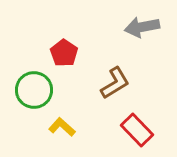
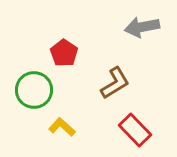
red rectangle: moved 2 px left
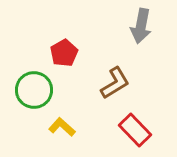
gray arrow: moved 1 px left, 1 px up; rotated 68 degrees counterclockwise
red pentagon: rotated 8 degrees clockwise
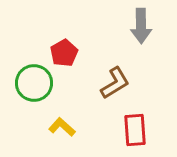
gray arrow: rotated 12 degrees counterclockwise
green circle: moved 7 px up
red rectangle: rotated 40 degrees clockwise
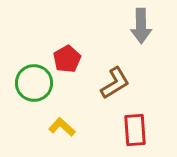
red pentagon: moved 3 px right, 6 px down
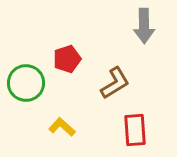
gray arrow: moved 3 px right
red pentagon: rotated 12 degrees clockwise
green circle: moved 8 px left
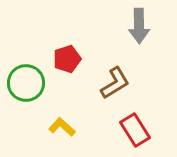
gray arrow: moved 5 px left
red rectangle: rotated 28 degrees counterclockwise
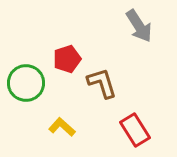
gray arrow: rotated 32 degrees counterclockwise
brown L-shape: moved 13 px left; rotated 76 degrees counterclockwise
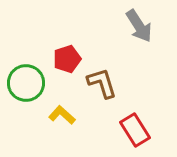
yellow L-shape: moved 12 px up
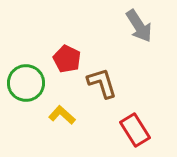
red pentagon: rotated 28 degrees counterclockwise
